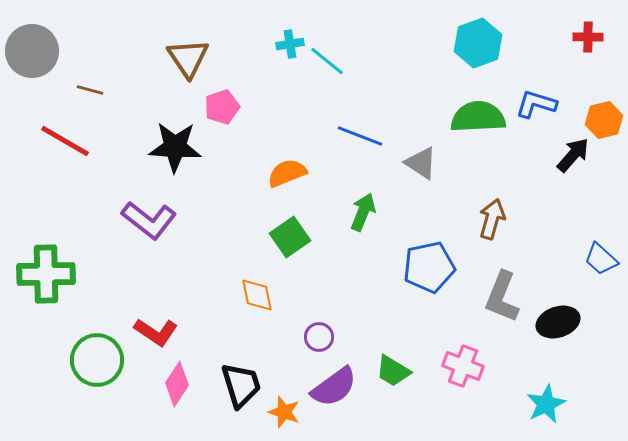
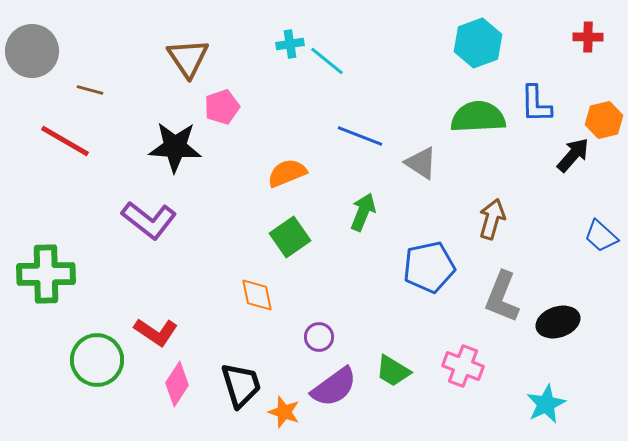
blue L-shape: rotated 108 degrees counterclockwise
blue trapezoid: moved 23 px up
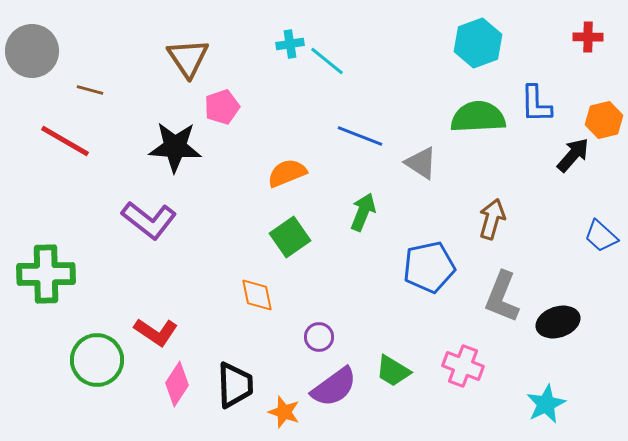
black trapezoid: moved 6 px left; rotated 15 degrees clockwise
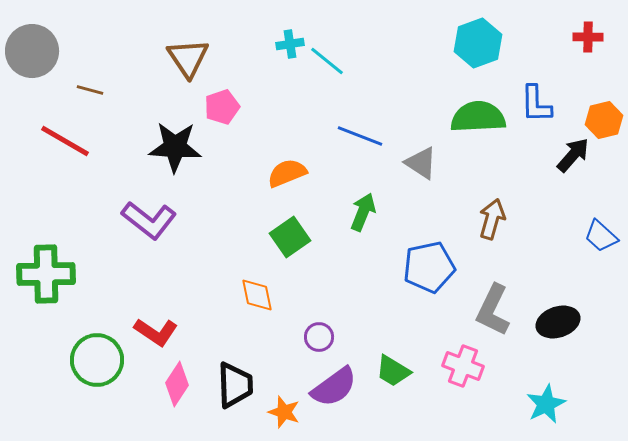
gray L-shape: moved 9 px left, 13 px down; rotated 4 degrees clockwise
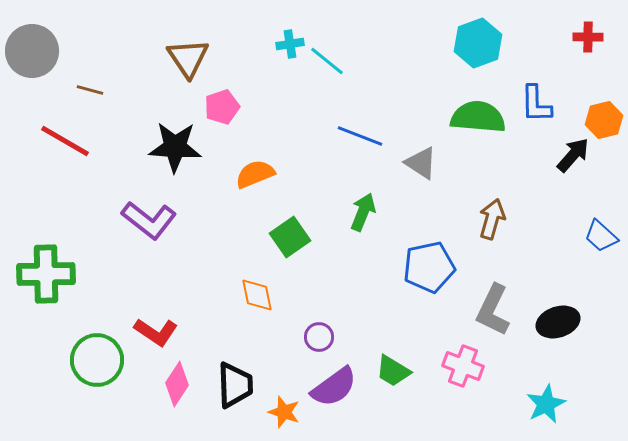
green semicircle: rotated 8 degrees clockwise
orange semicircle: moved 32 px left, 1 px down
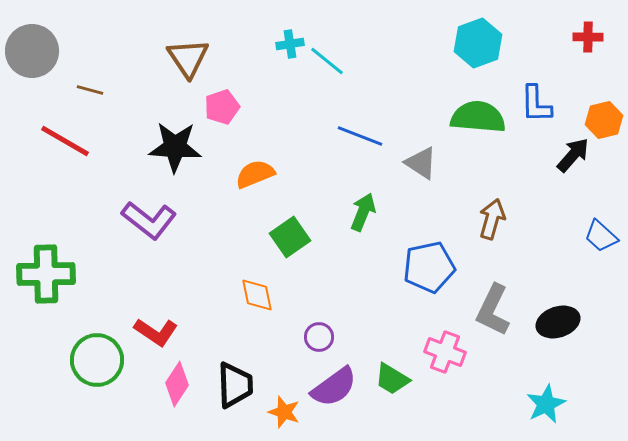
pink cross: moved 18 px left, 14 px up
green trapezoid: moved 1 px left, 8 px down
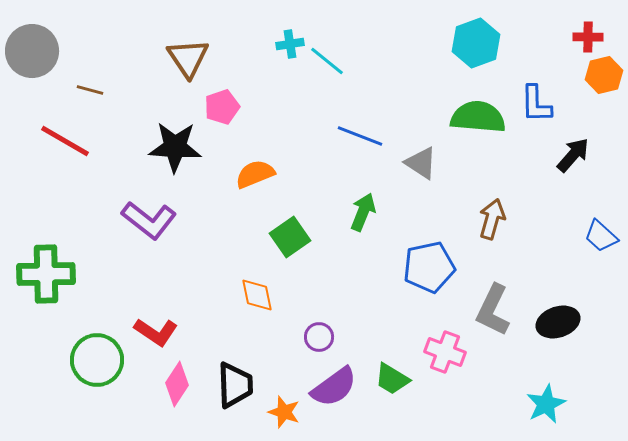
cyan hexagon: moved 2 px left
orange hexagon: moved 45 px up
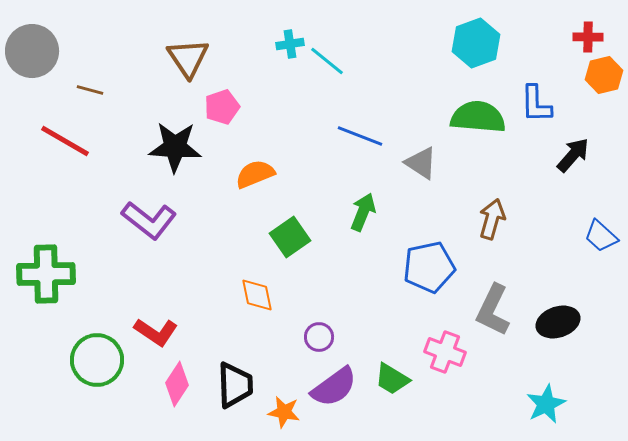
orange star: rotated 8 degrees counterclockwise
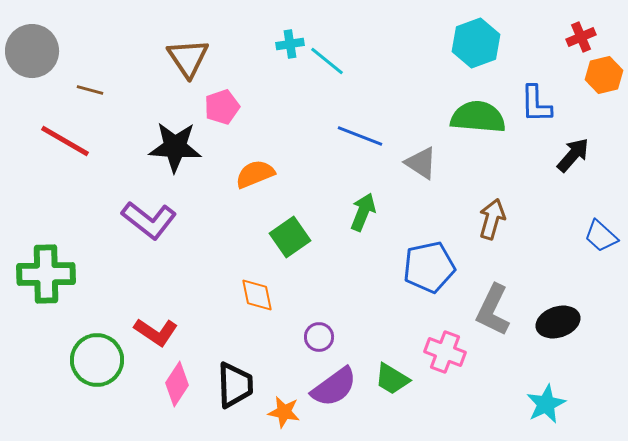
red cross: moved 7 px left; rotated 24 degrees counterclockwise
